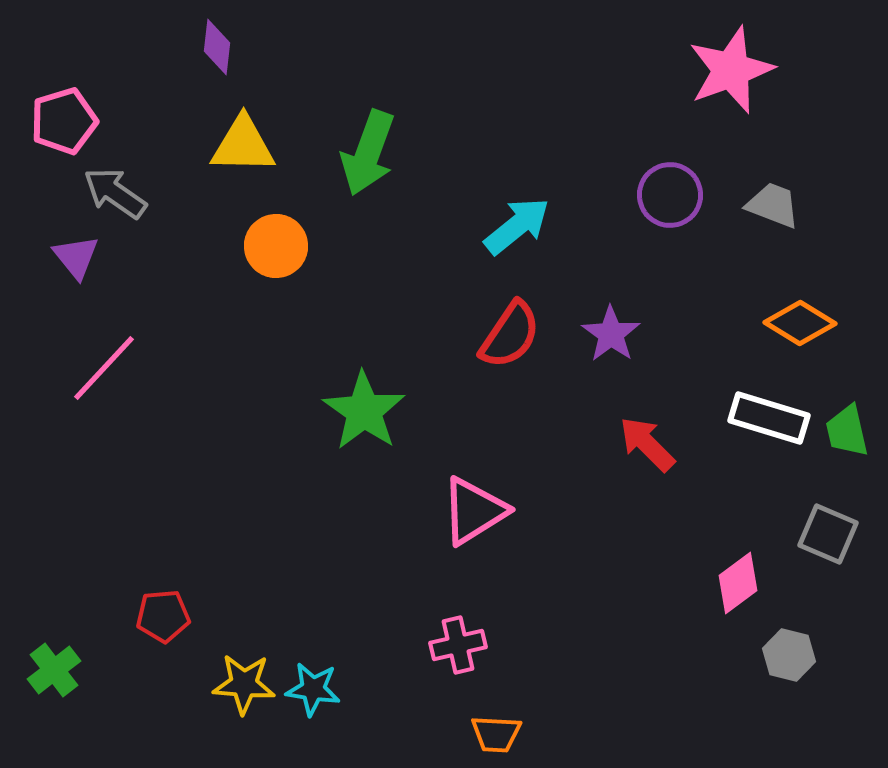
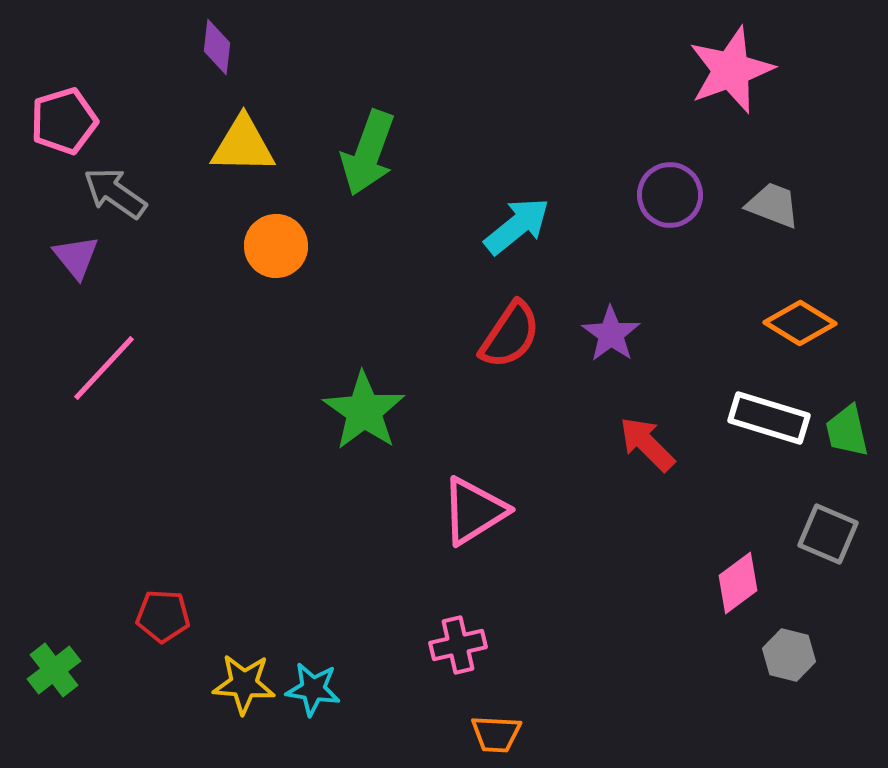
red pentagon: rotated 8 degrees clockwise
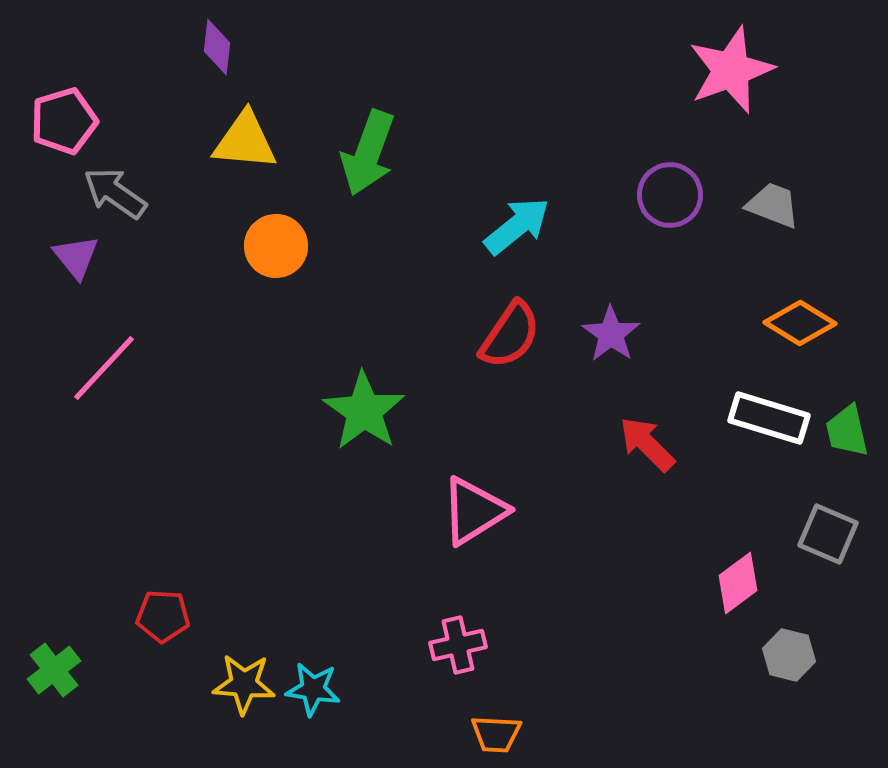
yellow triangle: moved 2 px right, 4 px up; rotated 4 degrees clockwise
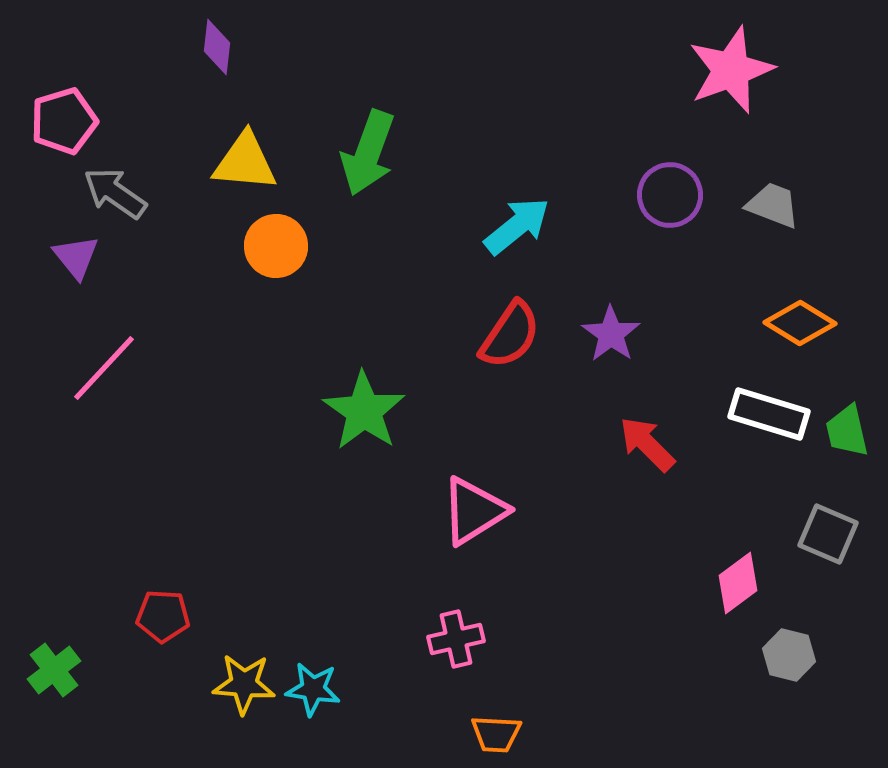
yellow triangle: moved 21 px down
white rectangle: moved 4 px up
pink cross: moved 2 px left, 6 px up
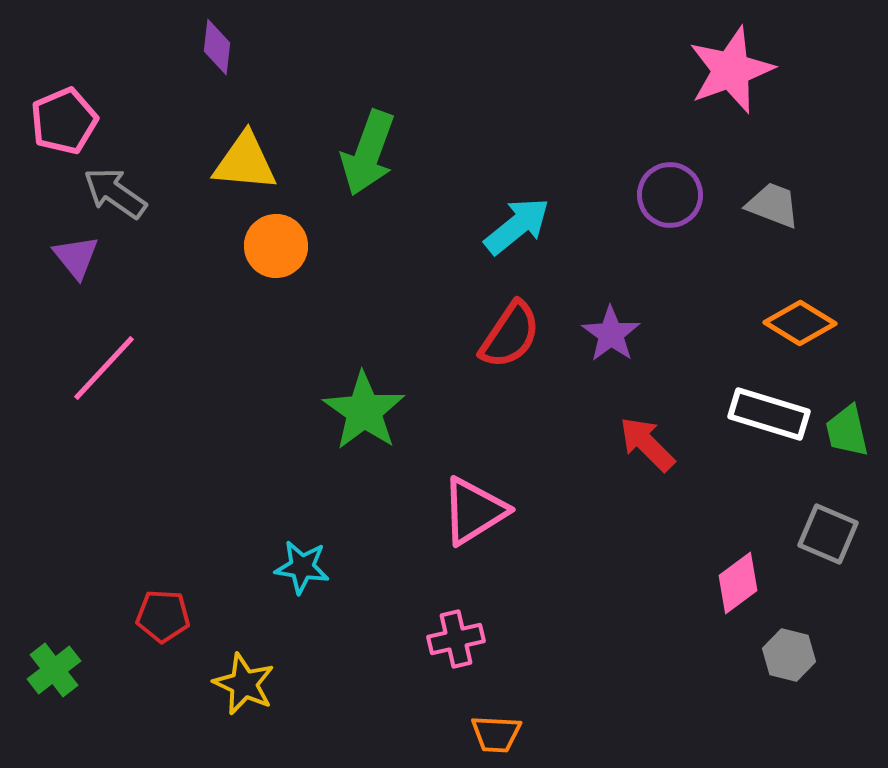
pink pentagon: rotated 6 degrees counterclockwise
yellow star: rotated 20 degrees clockwise
cyan star: moved 11 px left, 122 px up
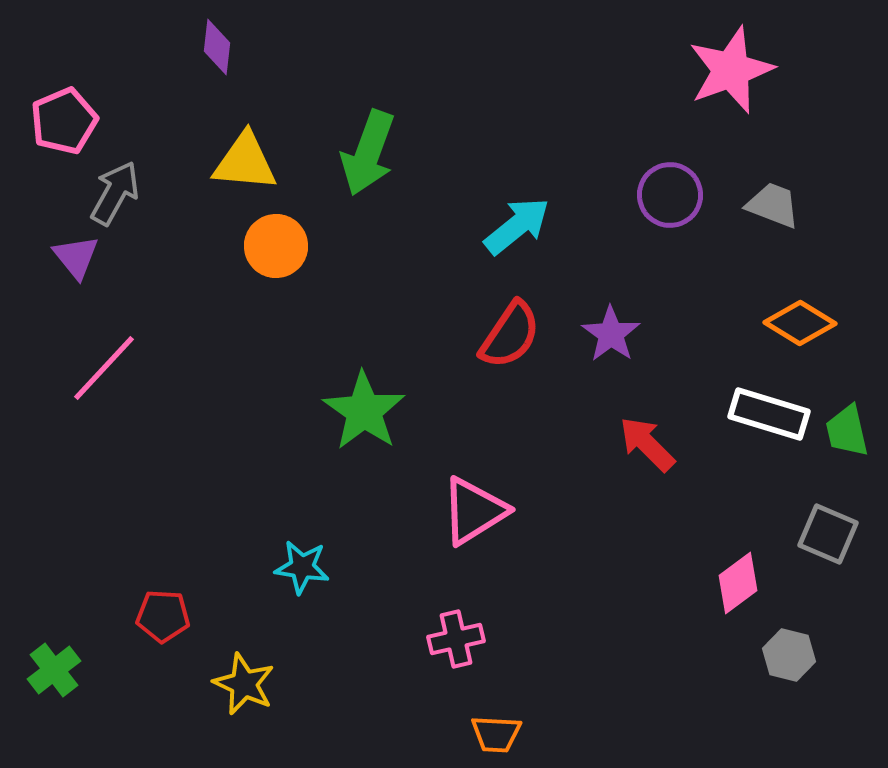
gray arrow: rotated 84 degrees clockwise
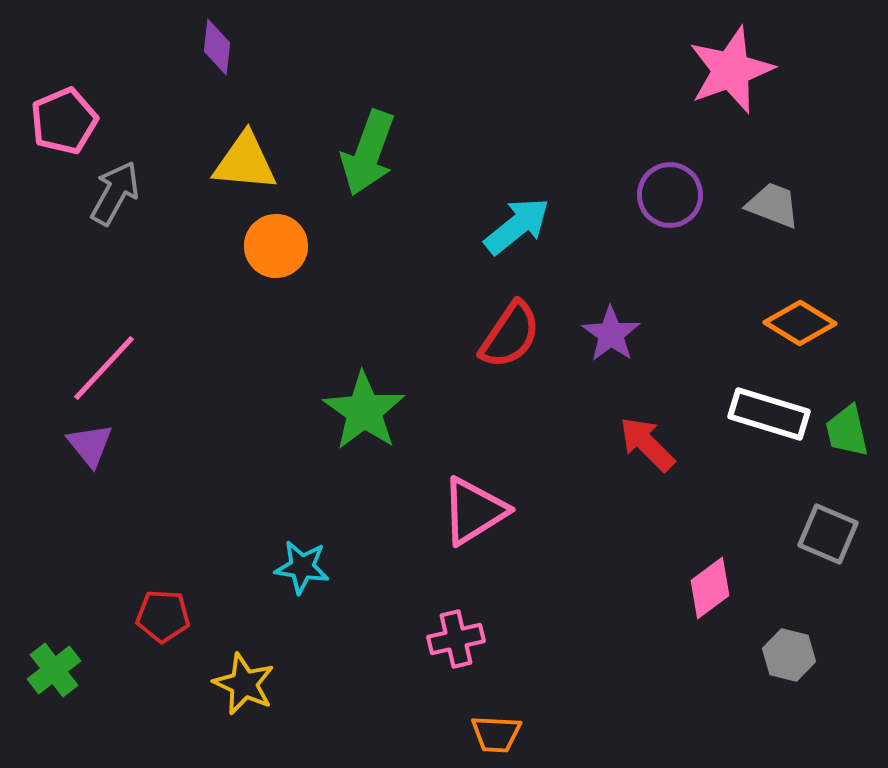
purple triangle: moved 14 px right, 188 px down
pink diamond: moved 28 px left, 5 px down
